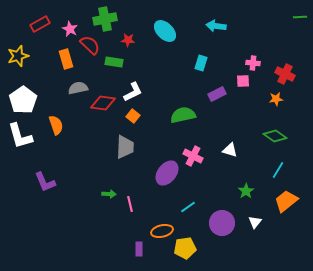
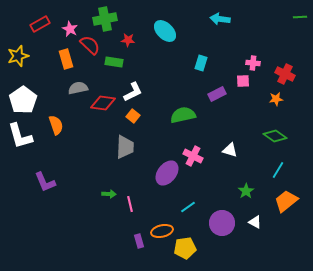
cyan arrow at (216, 26): moved 4 px right, 7 px up
white triangle at (255, 222): rotated 40 degrees counterclockwise
purple rectangle at (139, 249): moved 8 px up; rotated 16 degrees counterclockwise
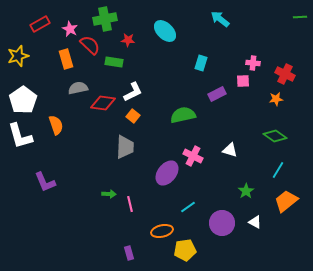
cyan arrow at (220, 19): rotated 30 degrees clockwise
purple rectangle at (139, 241): moved 10 px left, 12 px down
yellow pentagon at (185, 248): moved 2 px down
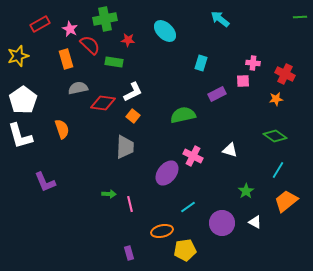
orange semicircle at (56, 125): moved 6 px right, 4 px down
